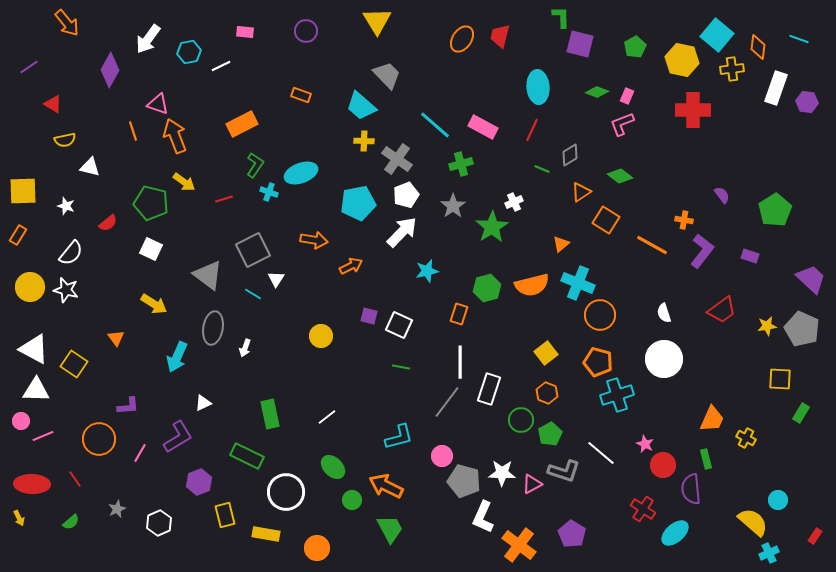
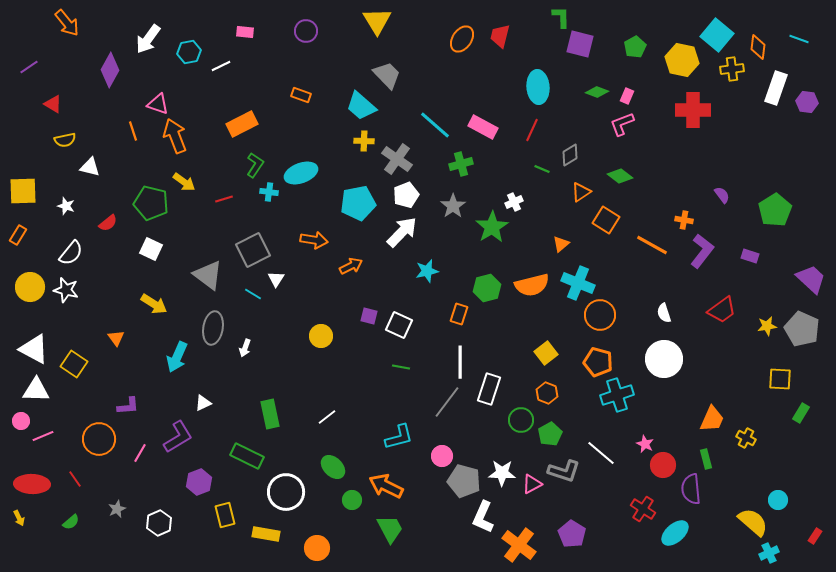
cyan cross at (269, 192): rotated 12 degrees counterclockwise
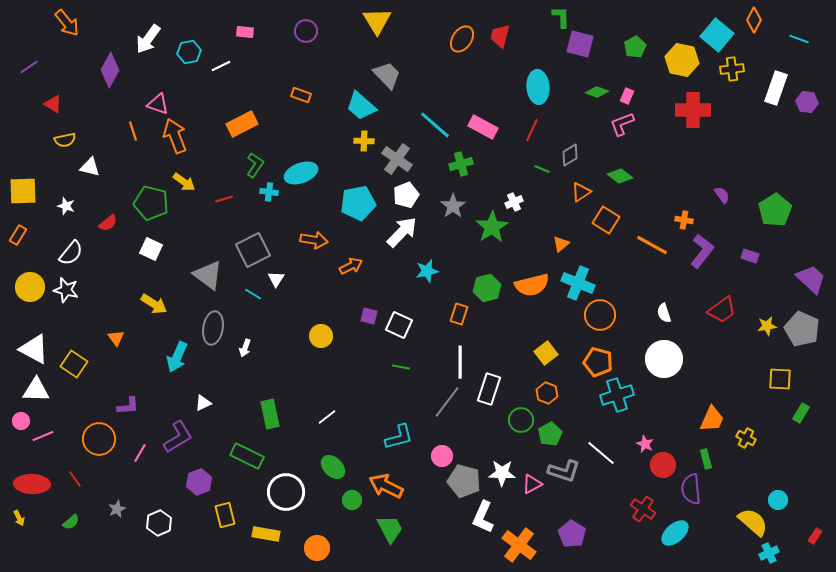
orange diamond at (758, 47): moved 4 px left, 27 px up; rotated 20 degrees clockwise
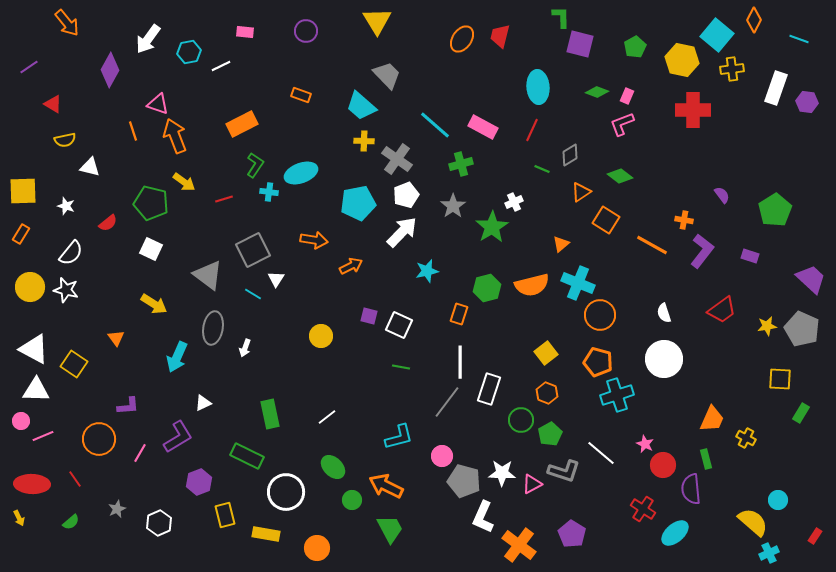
orange rectangle at (18, 235): moved 3 px right, 1 px up
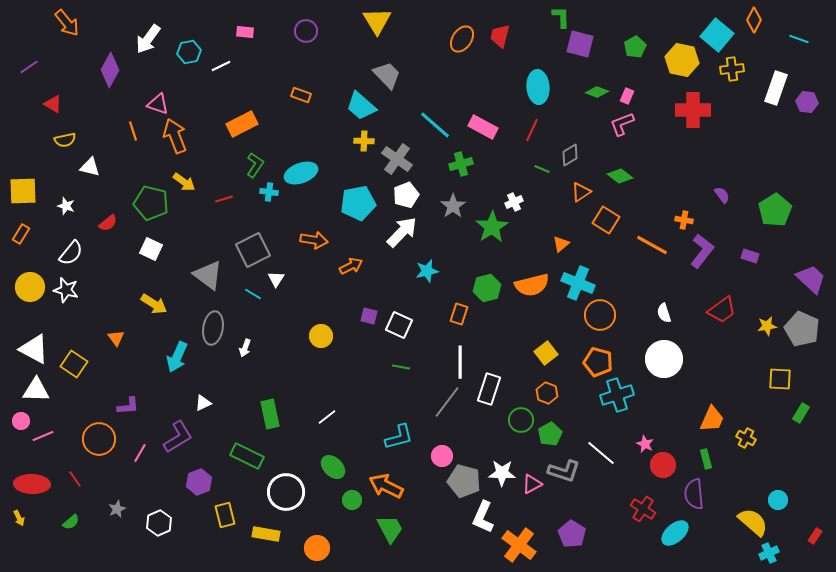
purple semicircle at (691, 489): moved 3 px right, 5 px down
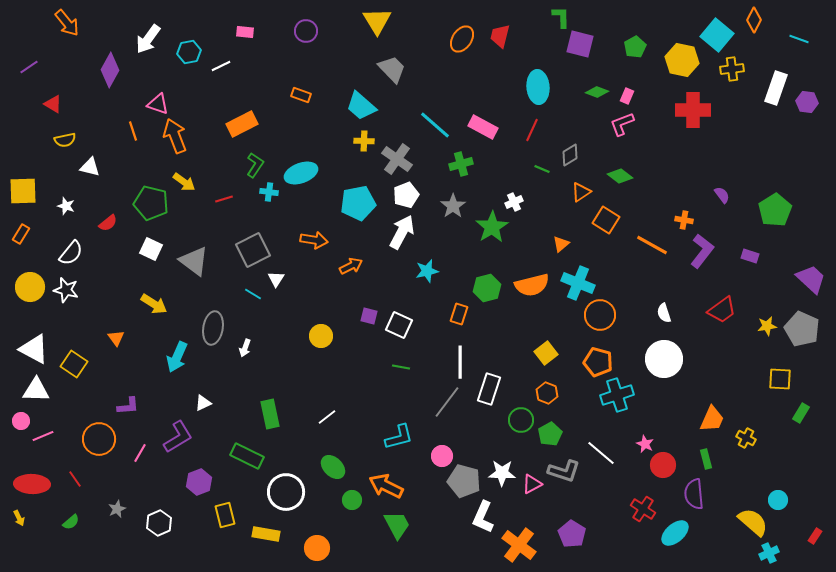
gray trapezoid at (387, 75): moved 5 px right, 6 px up
white arrow at (402, 232): rotated 16 degrees counterclockwise
gray triangle at (208, 275): moved 14 px left, 14 px up
green trapezoid at (390, 529): moved 7 px right, 4 px up
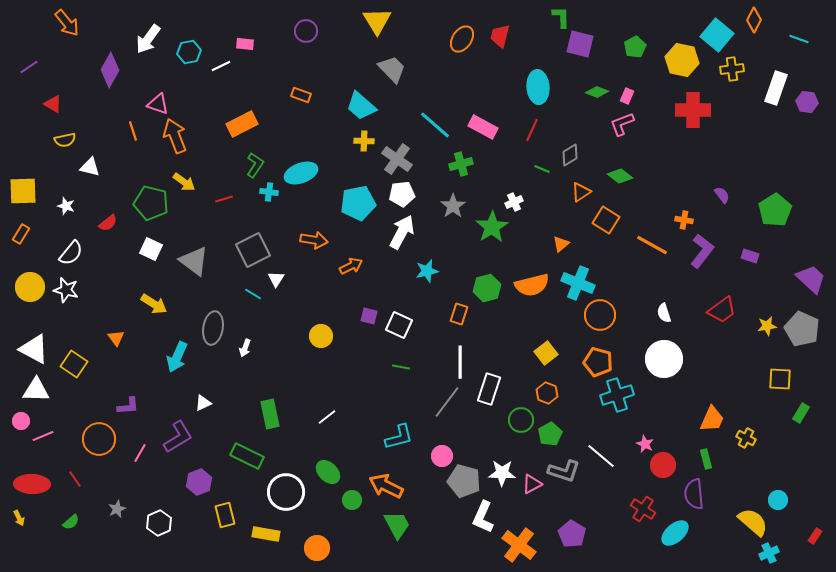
pink rectangle at (245, 32): moved 12 px down
white pentagon at (406, 195): moved 4 px left, 1 px up; rotated 15 degrees clockwise
white line at (601, 453): moved 3 px down
green ellipse at (333, 467): moved 5 px left, 5 px down
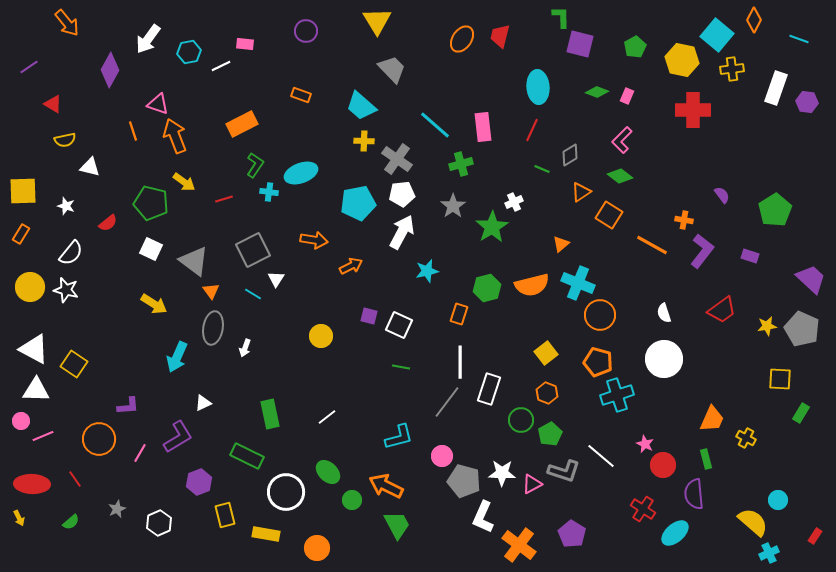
pink L-shape at (622, 124): moved 16 px down; rotated 24 degrees counterclockwise
pink rectangle at (483, 127): rotated 56 degrees clockwise
orange square at (606, 220): moved 3 px right, 5 px up
orange triangle at (116, 338): moved 95 px right, 47 px up
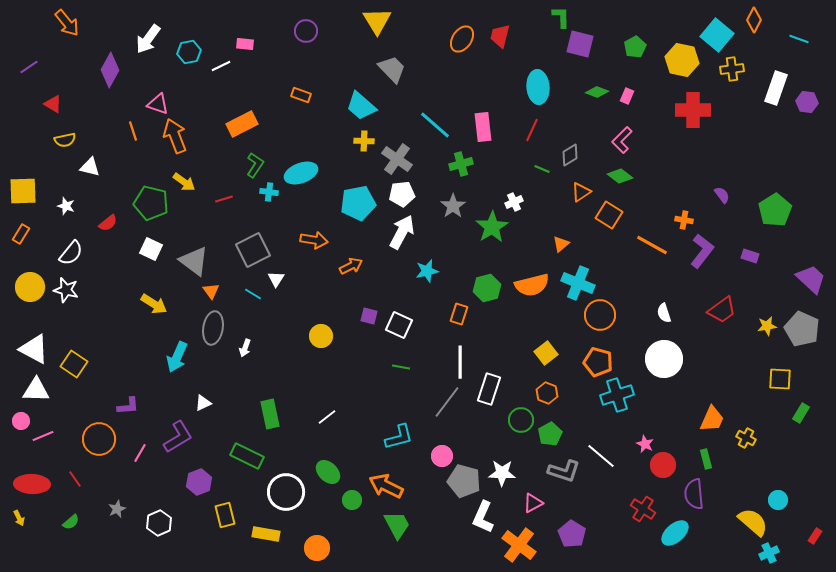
pink triangle at (532, 484): moved 1 px right, 19 px down
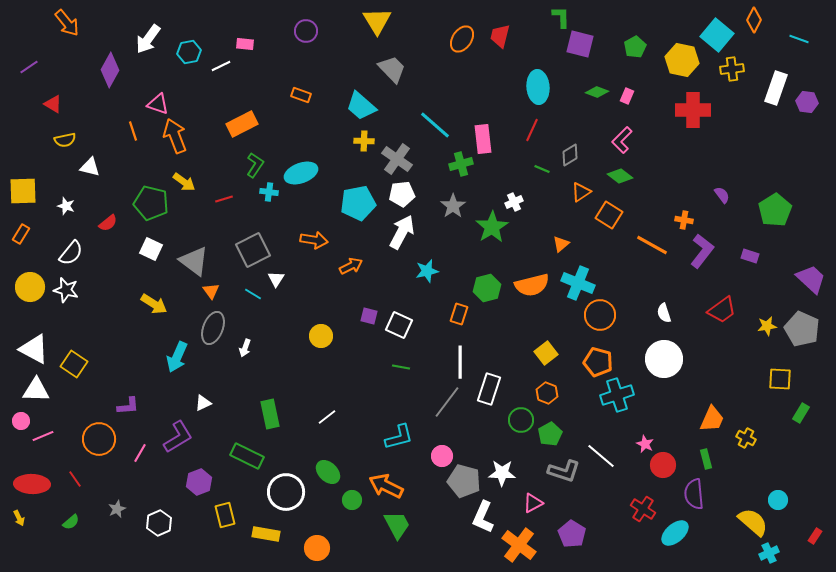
pink rectangle at (483, 127): moved 12 px down
gray ellipse at (213, 328): rotated 12 degrees clockwise
